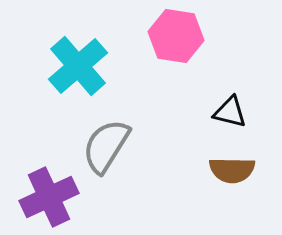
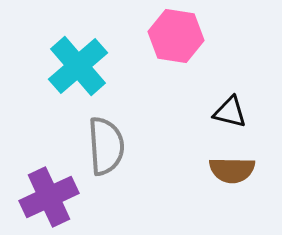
gray semicircle: rotated 144 degrees clockwise
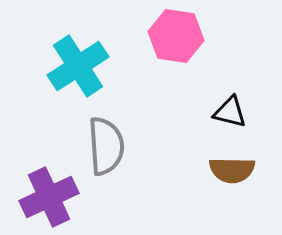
cyan cross: rotated 8 degrees clockwise
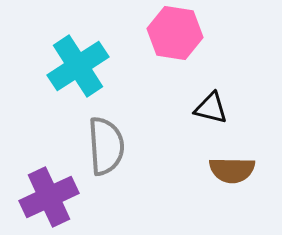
pink hexagon: moved 1 px left, 3 px up
black triangle: moved 19 px left, 4 px up
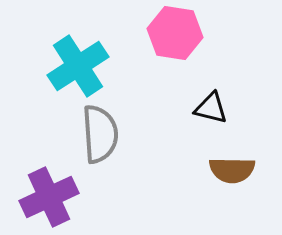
gray semicircle: moved 6 px left, 12 px up
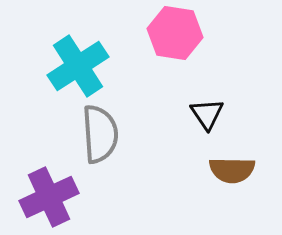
black triangle: moved 4 px left, 6 px down; rotated 42 degrees clockwise
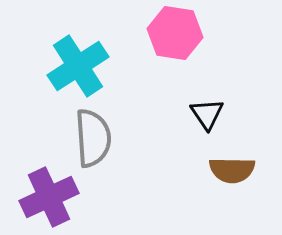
gray semicircle: moved 7 px left, 4 px down
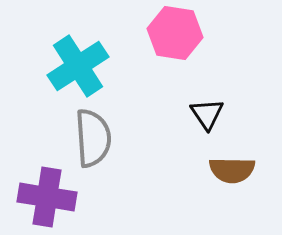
purple cross: moved 2 px left; rotated 34 degrees clockwise
